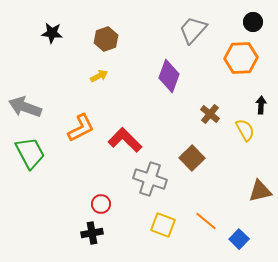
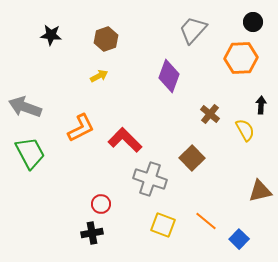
black star: moved 1 px left, 2 px down
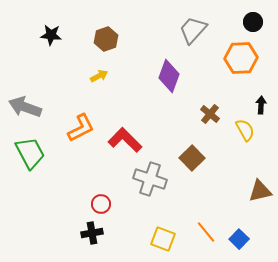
orange line: moved 11 px down; rotated 10 degrees clockwise
yellow square: moved 14 px down
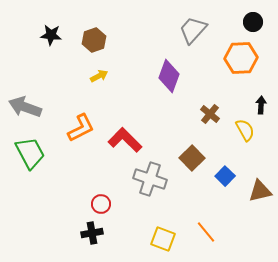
brown hexagon: moved 12 px left, 1 px down
blue square: moved 14 px left, 63 px up
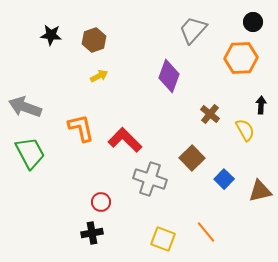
orange L-shape: rotated 76 degrees counterclockwise
blue square: moved 1 px left, 3 px down
red circle: moved 2 px up
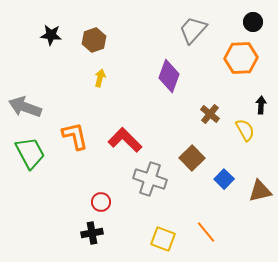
yellow arrow: moved 1 px right, 2 px down; rotated 48 degrees counterclockwise
orange L-shape: moved 6 px left, 8 px down
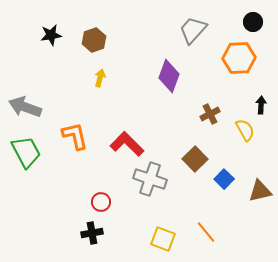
black star: rotated 15 degrees counterclockwise
orange hexagon: moved 2 px left
brown cross: rotated 24 degrees clockwise
red L-shape: moved 2 px right, 4 px down
green trapezoid: moved 4 px left, 1 px up
brown square: moved 3 px right, 1 px down
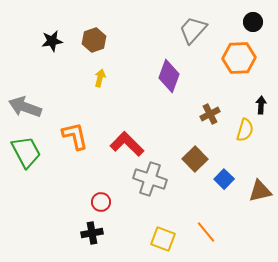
black star: moved 1 px right, 6 px down
yellow semicircle: rotated 45 degrees clockwise
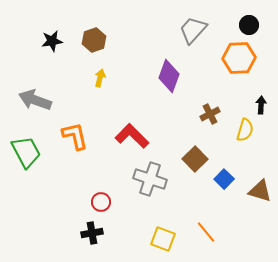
black circle: moved 4 px left, 3 px down
gray arrow: moved 10 px right, 7 px up
red L-shape: moved 5 px right, 8 px up
brown triangle: rotated 30 degrees clockwise
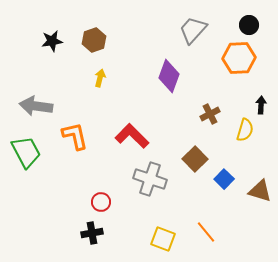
gray arrow: moved 1 px right, 6 px down; rotated 12 degrees counterclockwise
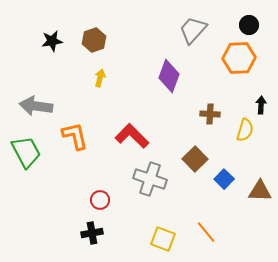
brown cross: rotated 30 degrees clockwise
brown triangle: rotated 15 degrees counterclockwise
red circle: moved 1 px left, 2 px up
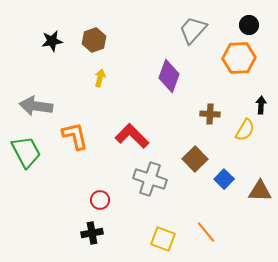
yellow semicircle: rotated 15 degrees clockwise
